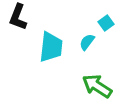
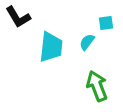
black L-shape: rotated 52 degrees counterclockwise
cyan square: rotated 28 degrees clockwise
green arrow: rotated 36 degrees clockwise
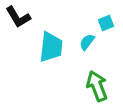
cyan square: rotated 14 degrees counterclockwise
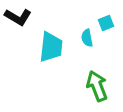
black L-shape: rotated 28 degrees counterclockwise
cyan semicircle: moved 4 px up; rotated 48 degrees counterclockwise
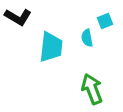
cyan square: moved 1 px left, 2 px up
green arrow: moved 5 px left, 3 px down
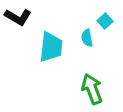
cyan square: rotated 21 degrees counterclockwise
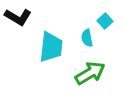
green arrow: moved 2 px left, 16 px up; rotated 80 degrees clockwise
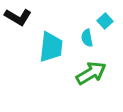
green arrow: moved 1 px right
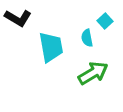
black L-shape: moved 1 px down
cyan trapezoid: rotated 16 degrees counterclockwise
green arrow: moved 2 px right
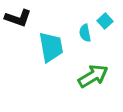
black L-shape: rotated 12 degrees counterclockwise
cyan semicircle: moved 2 px left, 5 px up
green arrow: moved 3 px down
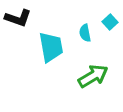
cyan square: moved 5 px right, 1 px down
